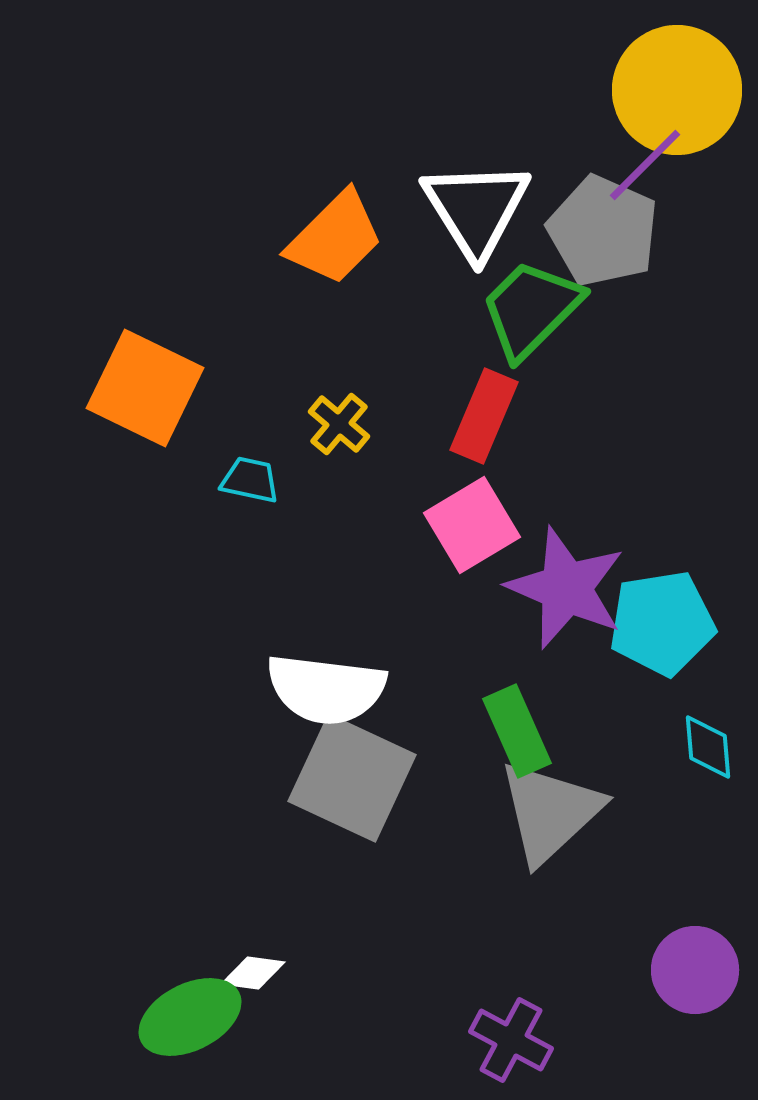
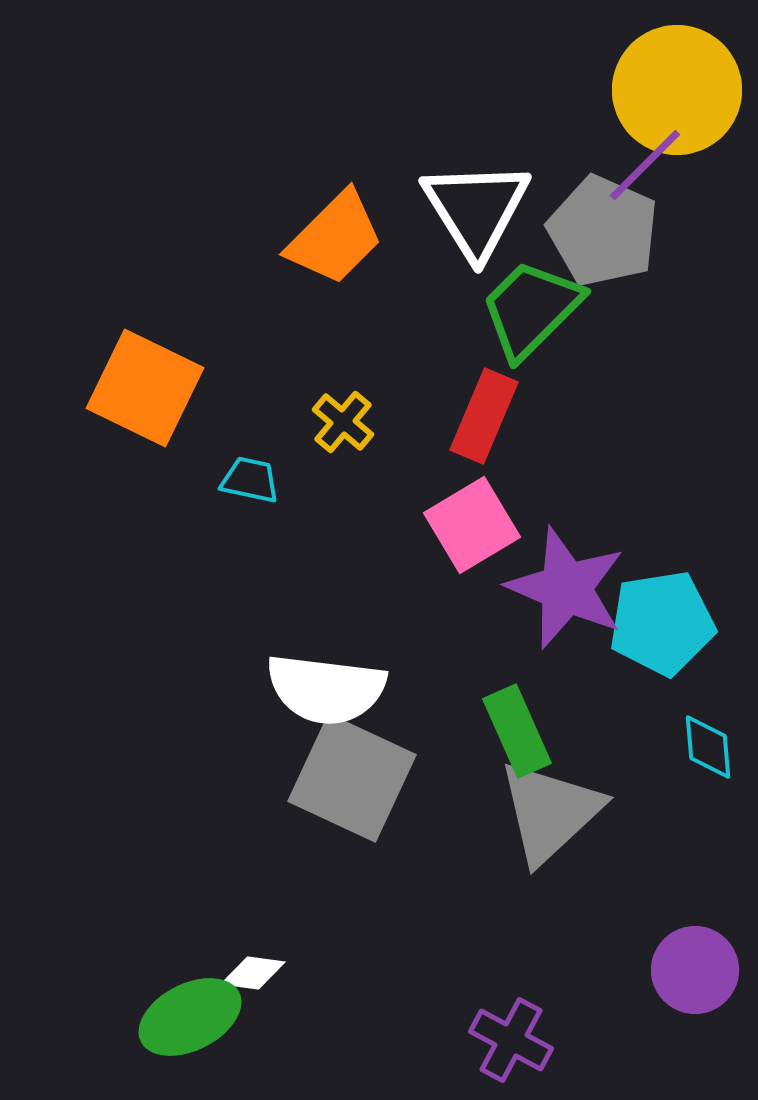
yellow cross: moved 4 px right, 2 px up
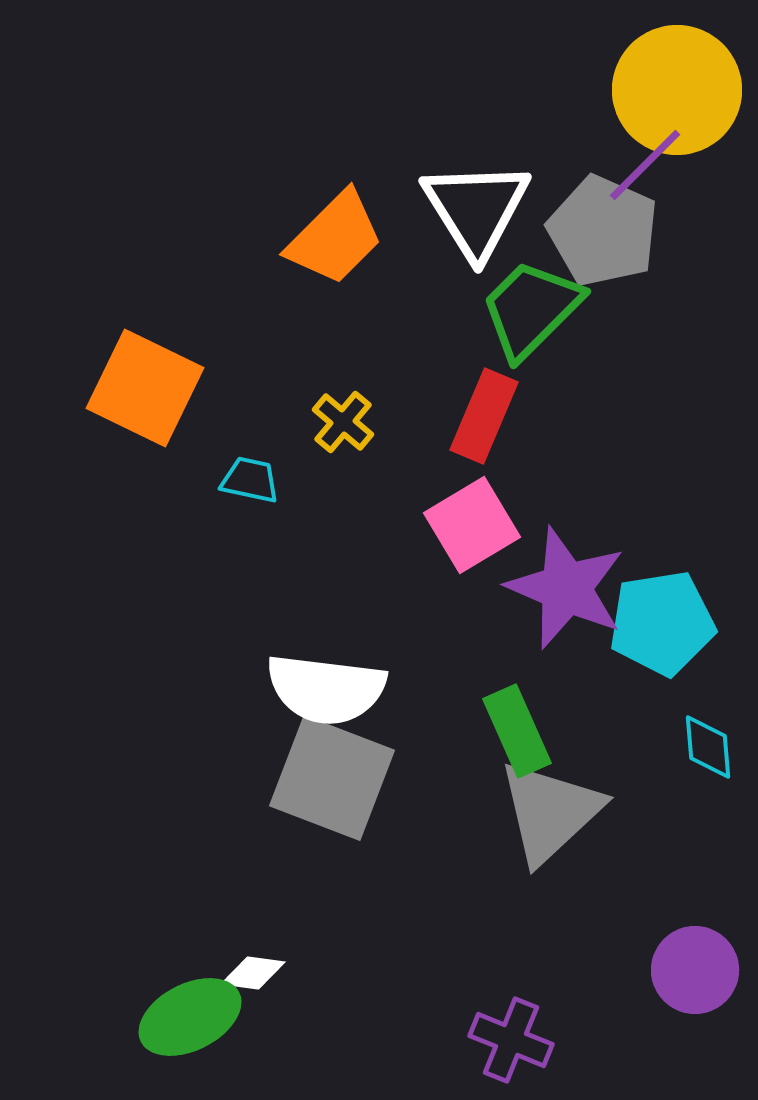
gray square: moved 20 px left; rotated 4 degrees counterclockwise
purple cross: rotated 6 degrees counterclockwise
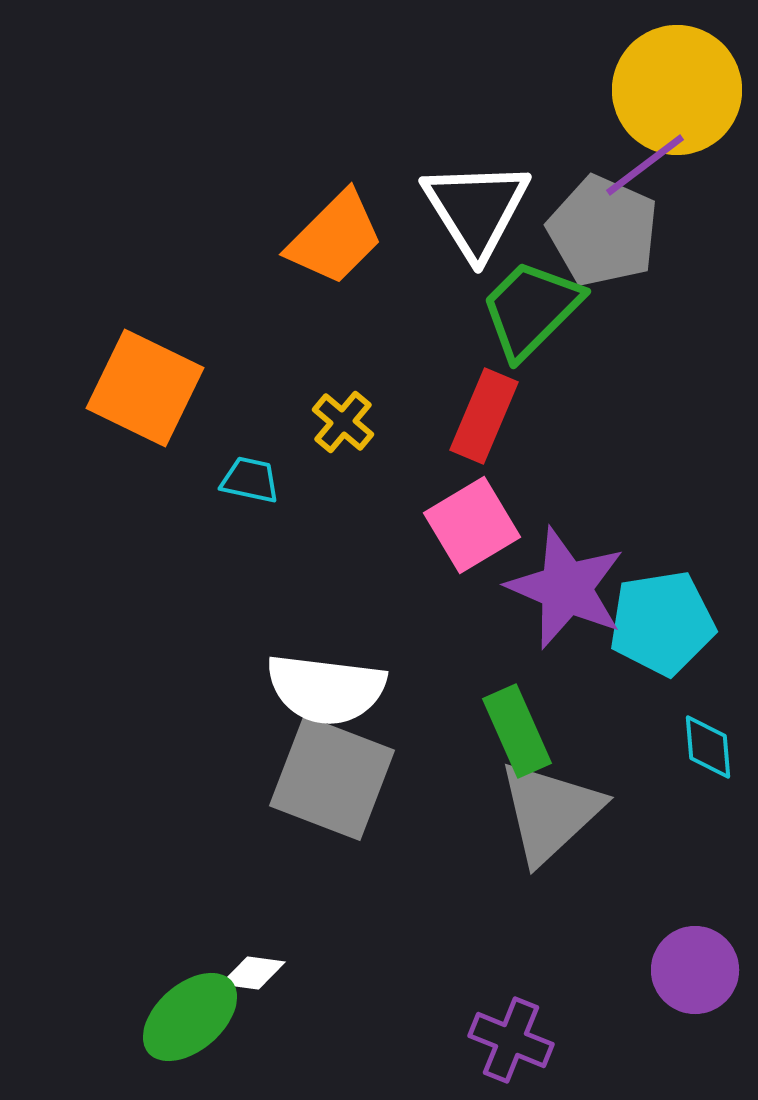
purple line: rotated 8 degrees clockwise
green ellipse: rotated 14 degrees counterclockwise
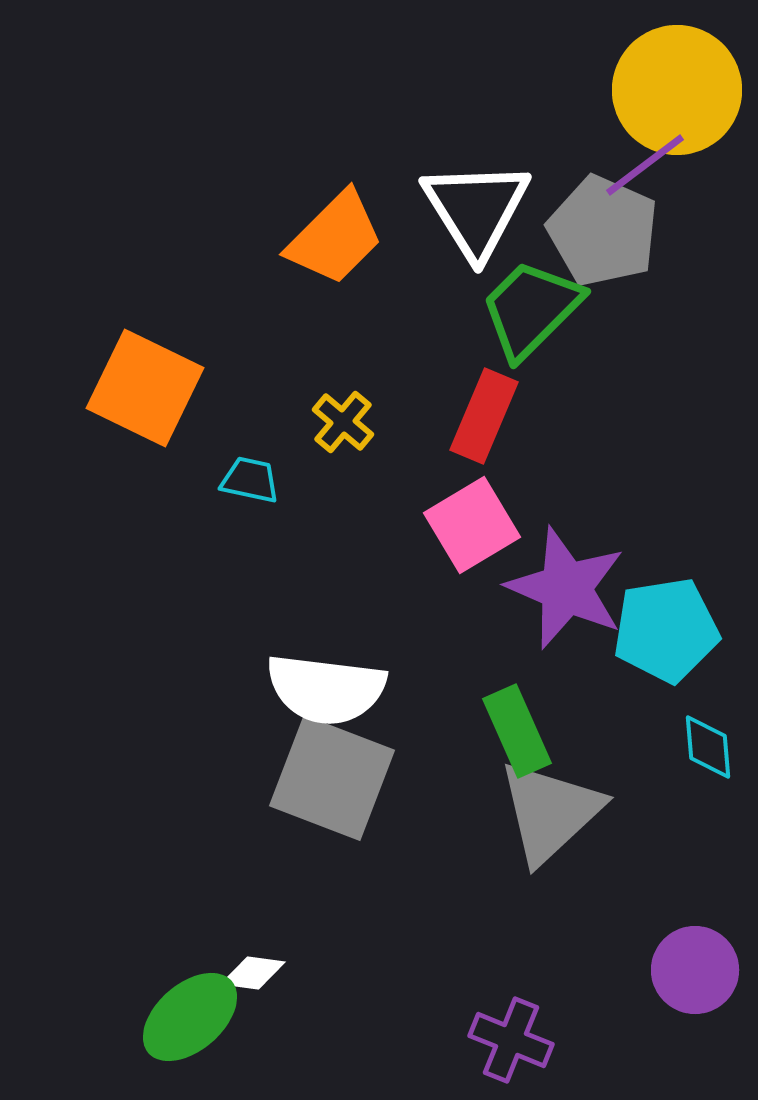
cyan pentagon: moved 4 px right, 7 px down
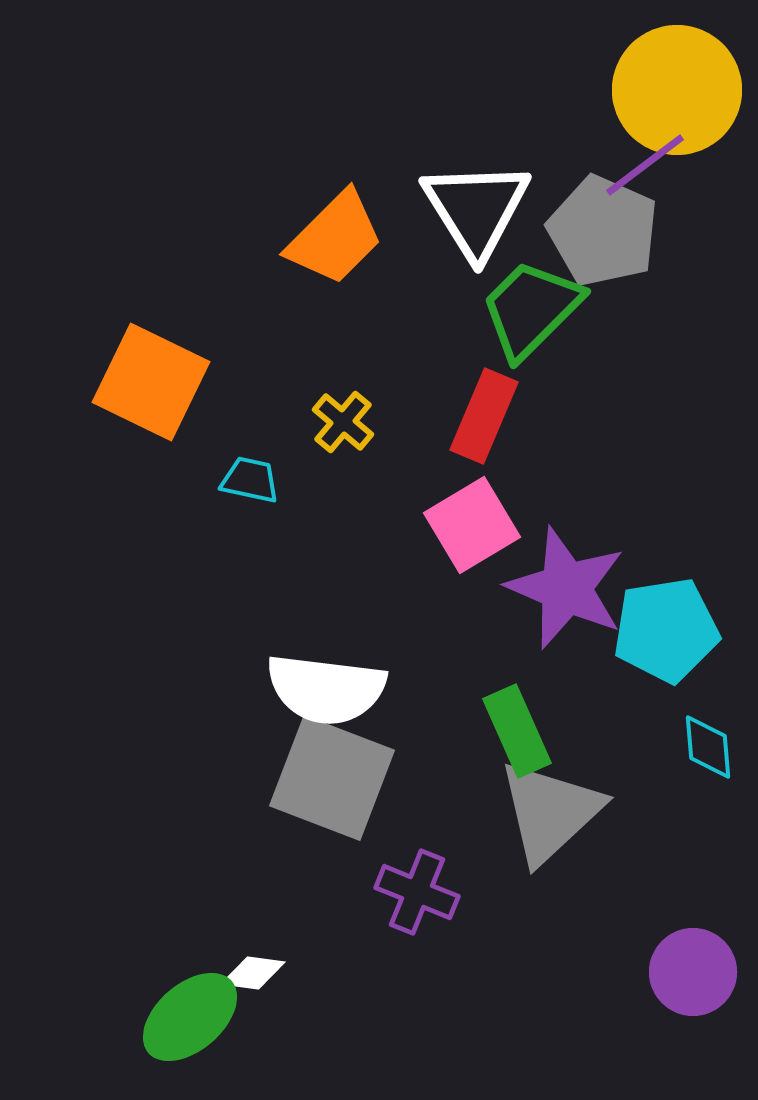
orange square: moved 6 px right, 6 px up
purple circle: moved 2 px left, 2 px down
purple cross: moved 94 px left, 148 px up
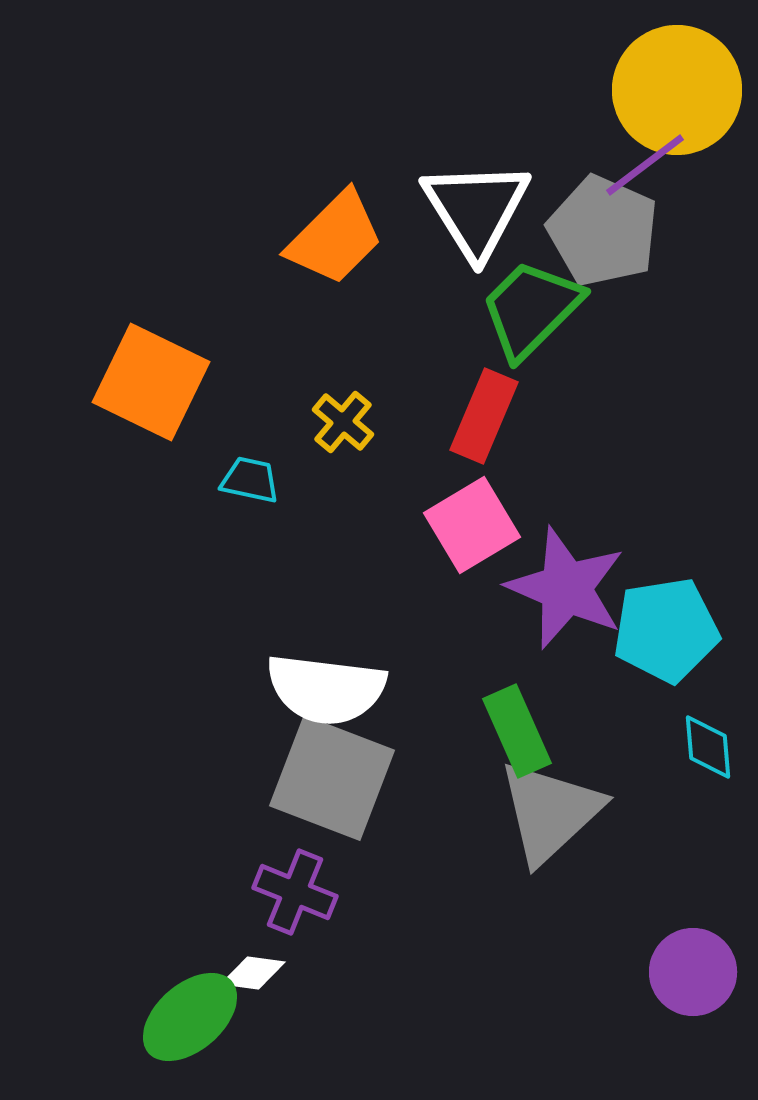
purple cross: moved 122 px left
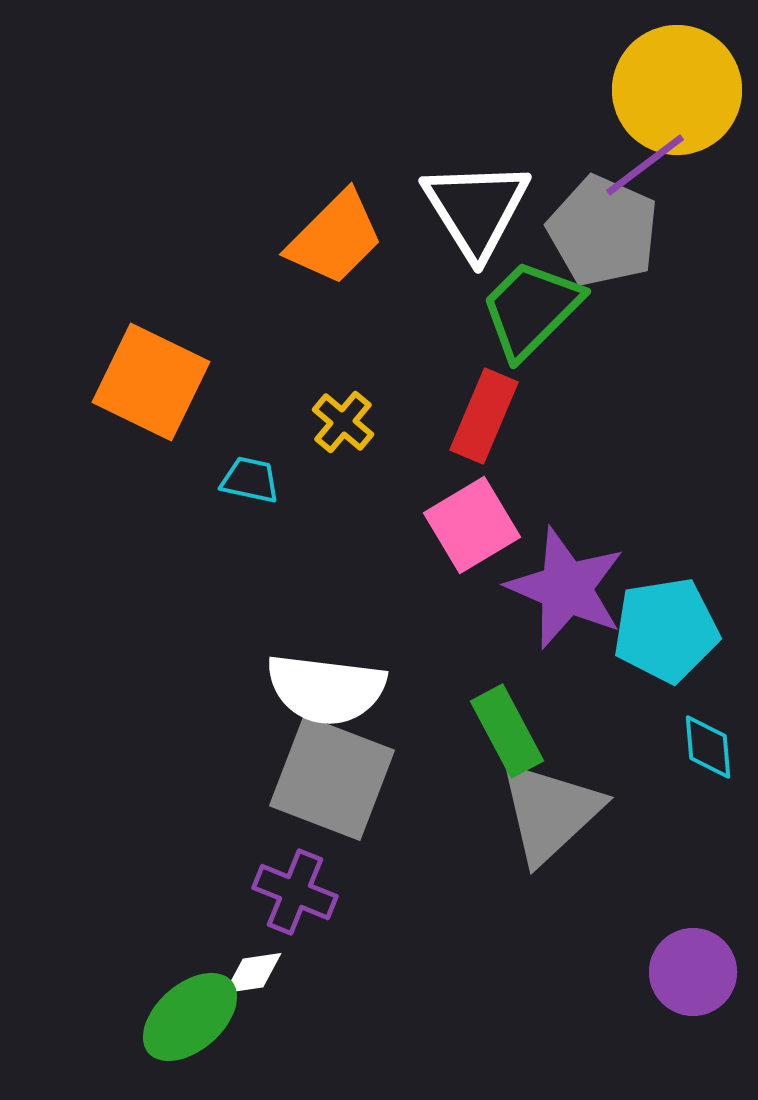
green rectangle: moved 10 px left; rotated 4 degrees counterclockwise
white diamond: rotated 16 degrees counterclockwise
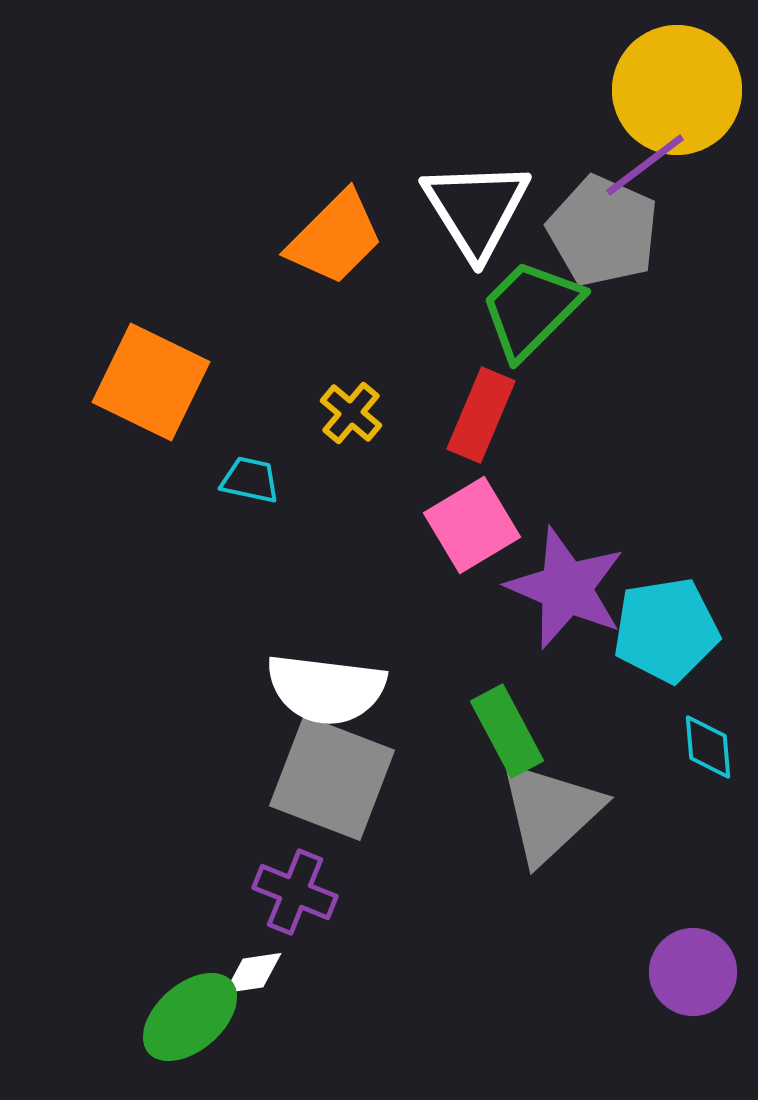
red rectangle: moved 3 px left, 1 px up
yellow cross: moved 8 px right, 9 px up
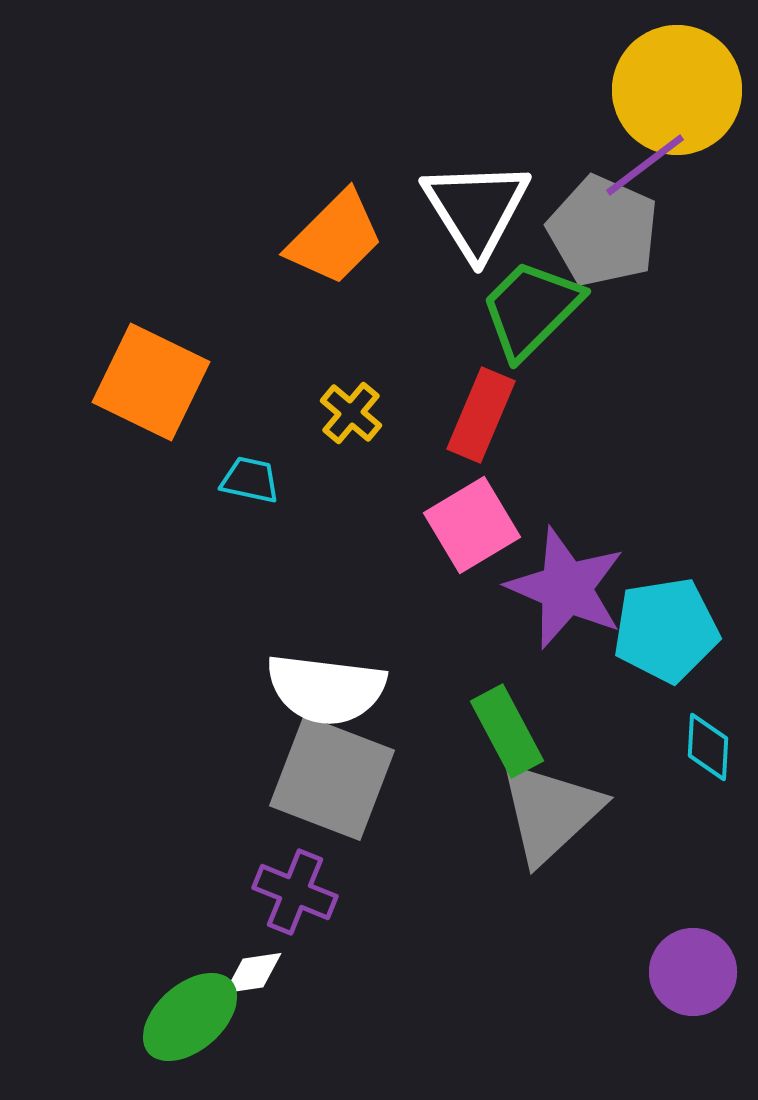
cyan diamond: rotated 8 degrees clockwise
